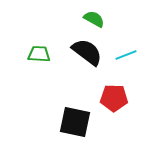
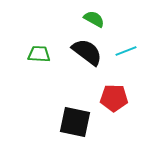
cyan line: moved 4 px up
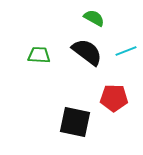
green semicircle: moved 1 px up
green trapezoid: moved 1 px down
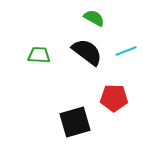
black square: rotated 28 degrees counterclockwise
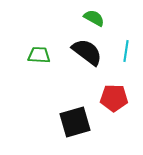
cyan line: rotated 60 degrees counterclockwise
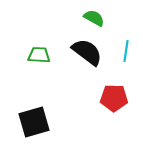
black square: moved 41 px left
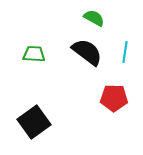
cyan line: moved 1 px left, 1 px down
green trapezoid: moved 5 px left, 1 px up
black square: rotated 20 degrees counterclockwise
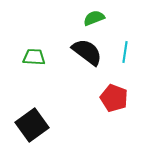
green semicircle: rotated 50 degrees counterclockwise
green trapezoid: moved 3 px down
red pentagon: rotated 20 degrees clockwise
black square: moved 2 px left, 3 px down
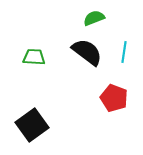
cyan line: moved 1 px left
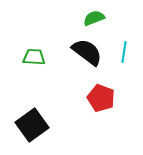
red pentagon: moved 13 px left
